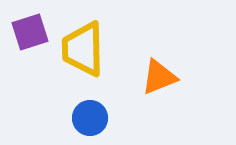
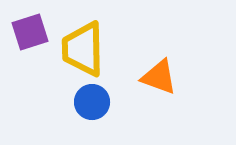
orange triangle: rotated 42 degrees clockwise
blue circle: moved 2 px right, 16 px up
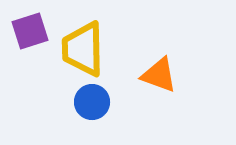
purple square: moved 1 px up
orange triangle: moved 2 px up
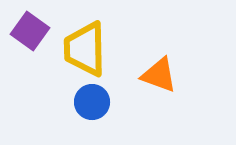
purple square: rotated 36 degrees counterclockwise
yellow trapezoid: moved 2 px right
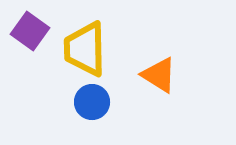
orange triangle: rotated 12 degrees clockwise
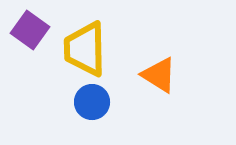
purple square: moved 1 px up
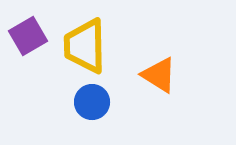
purple square: moved 2 px left, 6 px down; rotated 24 degrees clockwise
yellow trapezoid: moved 3 px up
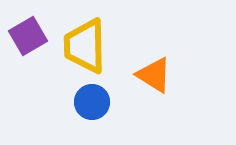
orange triangle: moved 5 px left
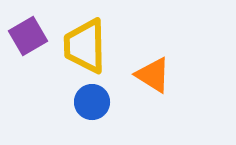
orange triangle: moved 1 px left
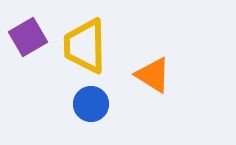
purple square: moved 1 px down
blue circle: moved 1 px left, 2 px down
